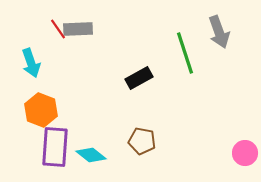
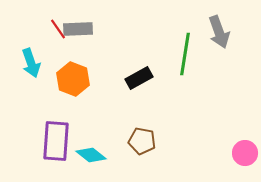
green line: moved 1 px down; rotated 27 degrees clockwise
orange hexagon: moved 32 px right, 31 px up
purple rectangle: moved 1 px right, 6 px up
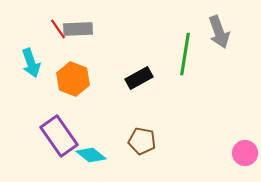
purple rectangle: moved 3 px right, 5 px up; rotated 39 degrees counterclockwise
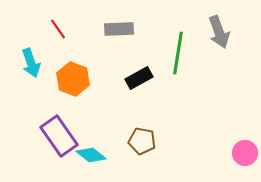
gray rectangle: moved 41 px right
green line: moved 7 px left, 1 px up
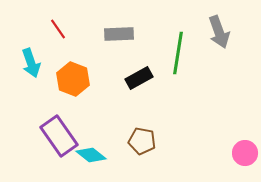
gray rectangle: moved 5 px down
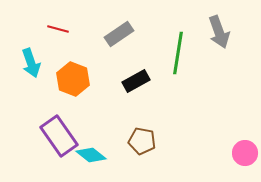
red line: rotated 40 degrees counterclockwise
gray rectangle: rotated 32 degrees counterclockwise
black rectangle: moved 3 px left, 3 px down
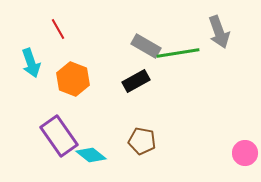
red line: rotated 45 degrees clockwise
gray rectangle: moved 27 px right, 12 px down; rotated 64 degrees clockwise
green line: rotated 72 degrees clockwise
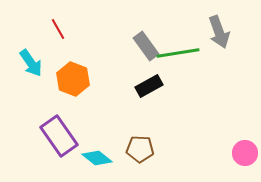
gray rectangle: rotated 24 degrees clockwise
cyan arrow: rotated 16 degrees counterclockwise
black rectangle: moved 13 px right, 5 px down
brown pentagon: moved 2 px left, 8 px down; rotated 8 degrees counterclockwise
cyan diamond: moved 6 px right, 3 px down
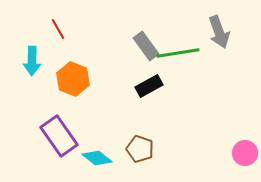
cyan arrow: moved 1 px right, 2 px up; rotated 36 degrees clockwise
brown pentagon: rotated 16 degrees clockwise
